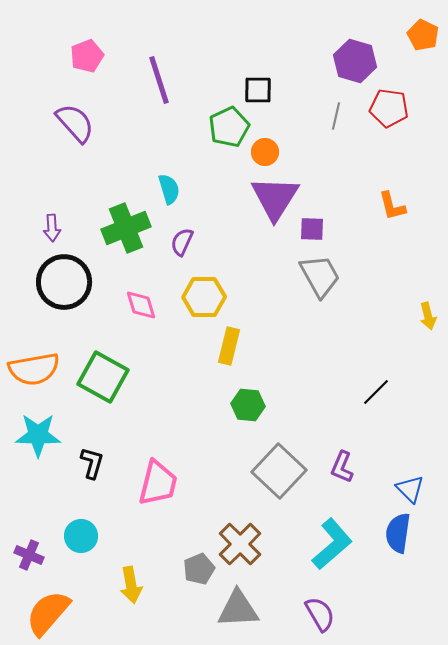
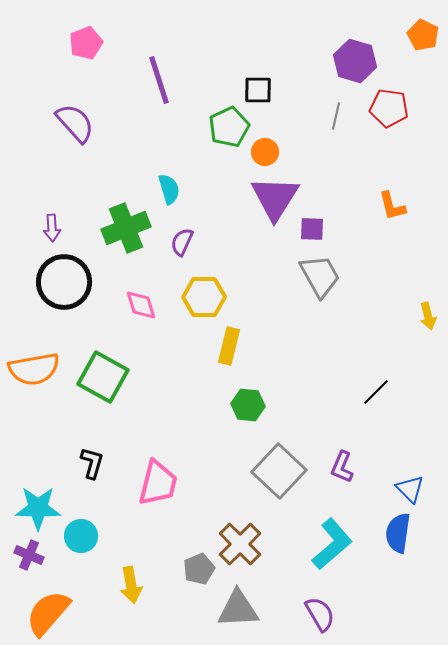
pink pentagon at (87, 56): moved 1 px left, 13 px up
cyan star at (38, 435): moved 73 px down
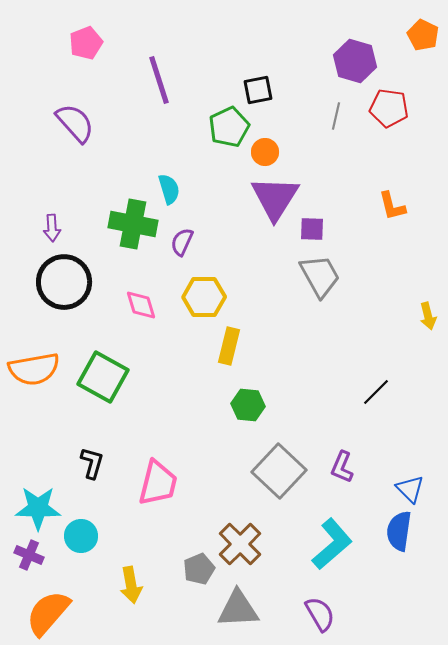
black square at (258, 90): rotated 12 degrees counterclockwise
green cross at (126, 228): moved 7 px right, 4 px up; rotated 33 degrees clockwise
blue semicircle at (398, 533): moved 1 px right, 2 px up
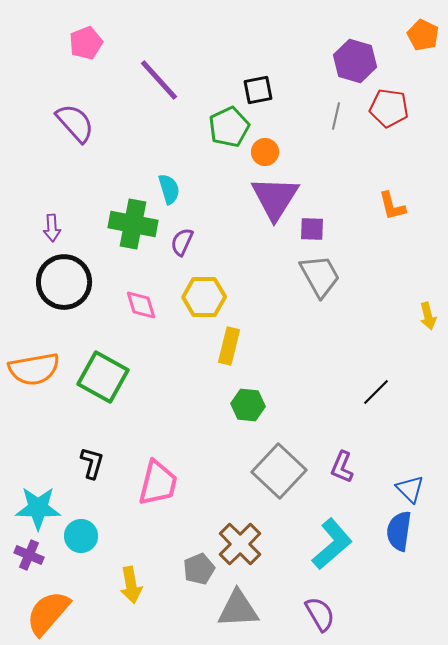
purple line at (159, 80): rotated 24 degrees counterclockwise
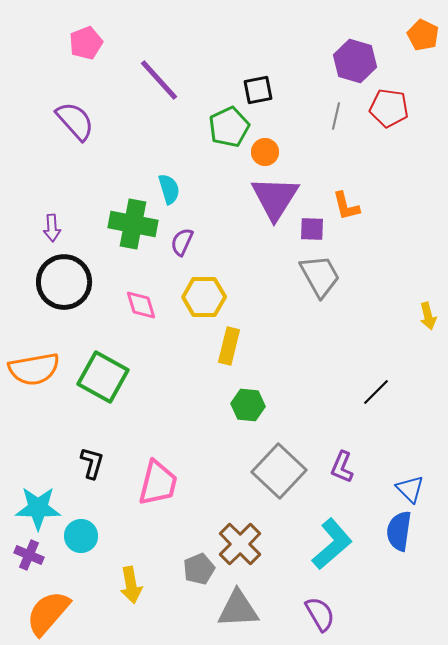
purple semicircle at (75, 123): moved 2 px up
orange L-shape at (392, 206): moved 46 px left
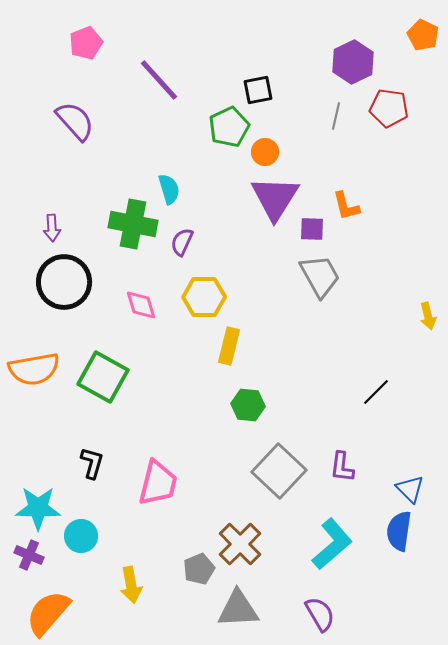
purple hexagon at (355, 61): moved 2 px left, 1 px down; rotated 18 degrees clockwise
purple L-shape at (342, 467): rotated 16 degrees counterclockwise
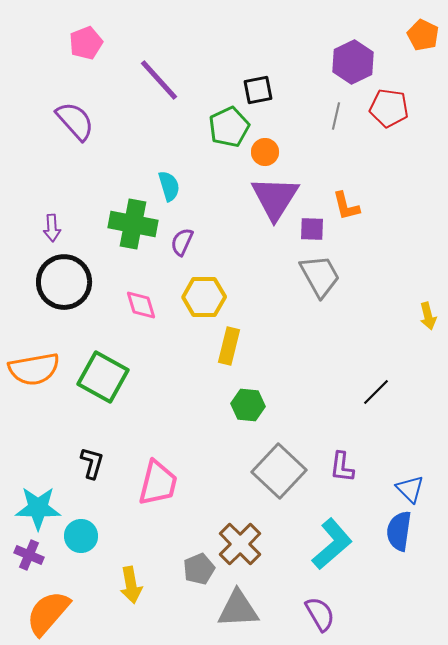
cyan semicircle at (169, 189): moved 3 px up
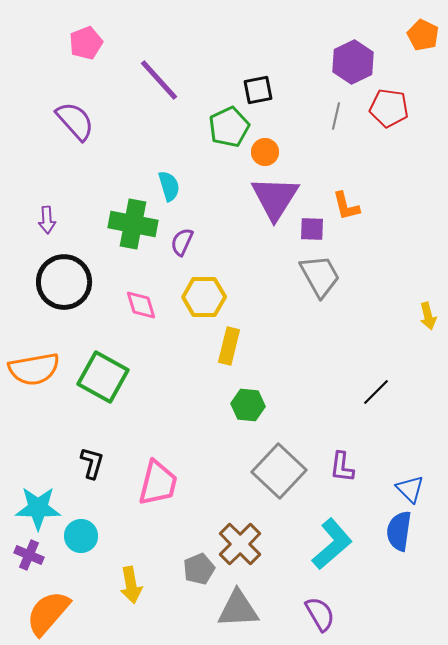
purple arrow at (52, 228): moved 5 px left, 8 px up
